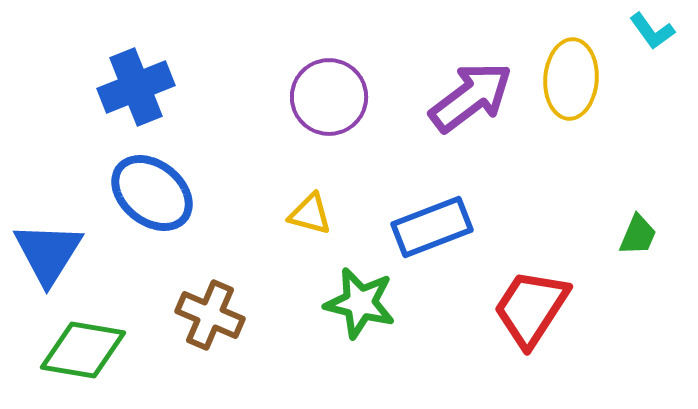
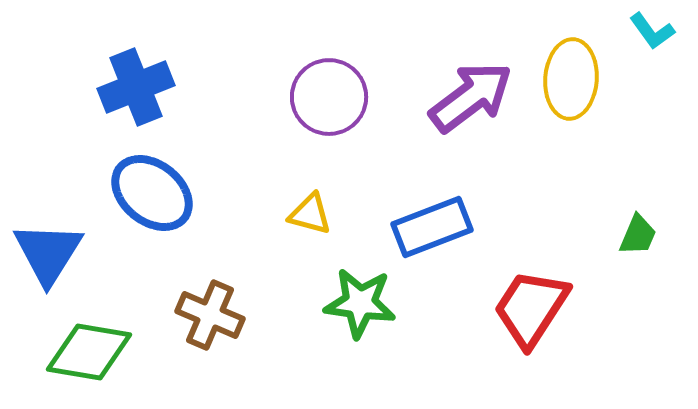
green star: rotated 6 degrees counterclockwise
green diamond: moved 6 px right, 2 px down
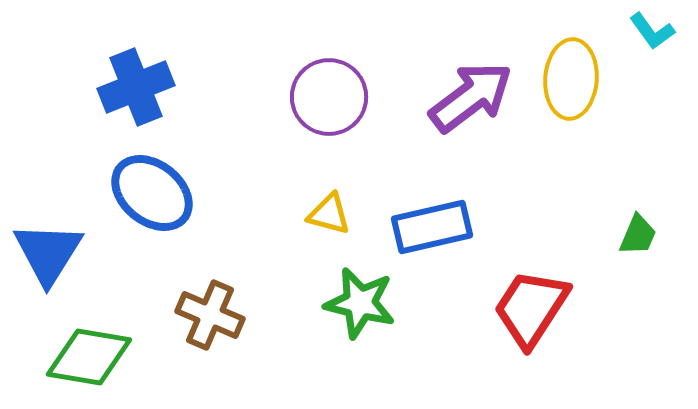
yellow triangle: moved 19 px right
blue rectangle: rotated 8 degrees clockwise
green star: rotated 6 degrees clockwise
green diamond: moved 5 px down
